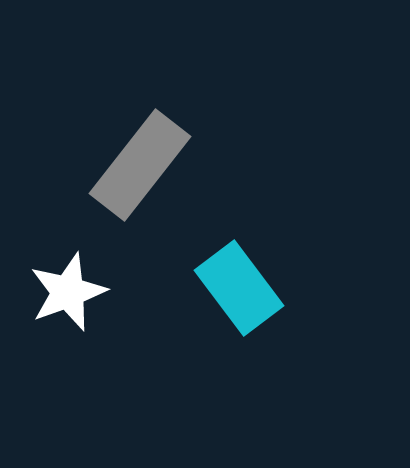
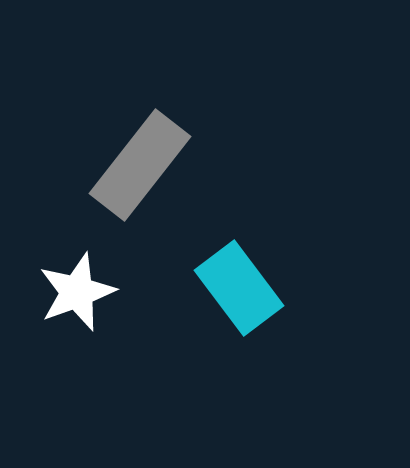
white star: moved 9 px right
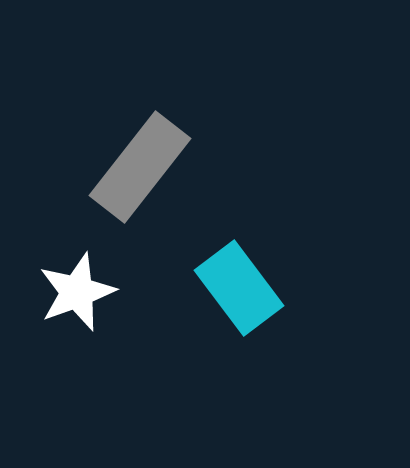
gray rectangle: moved 2 px down
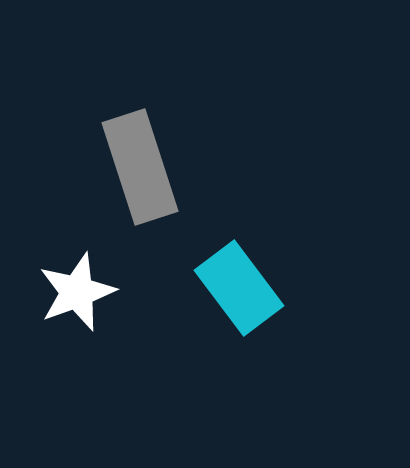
gray rectangle: rotated 56 degrees counterclockwise
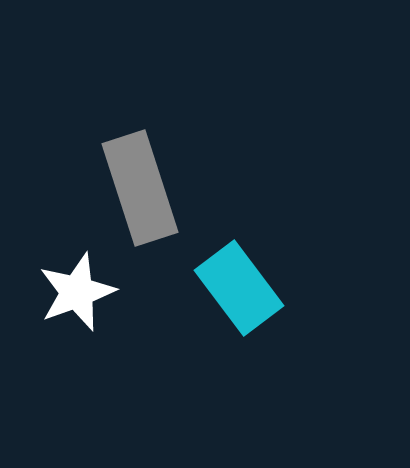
gray rectangle: moved 21 px down
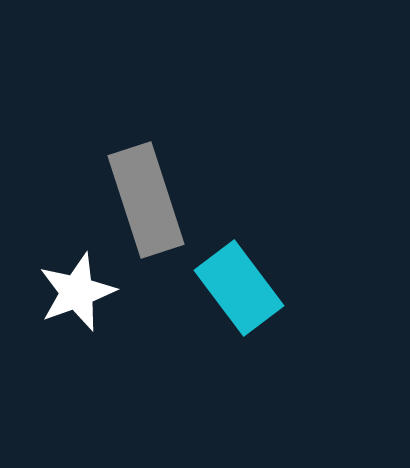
gray rectangle: moved 6 px right, 12 px down
